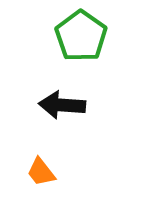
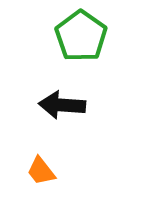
orange trapezoid: moved 1 px up
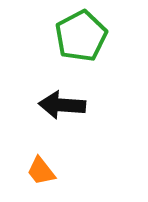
green pentagon: rotated 9 degrees clockwise
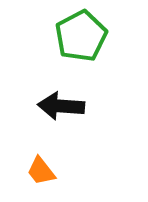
black arrow: moved 1 px left, 1 px down
